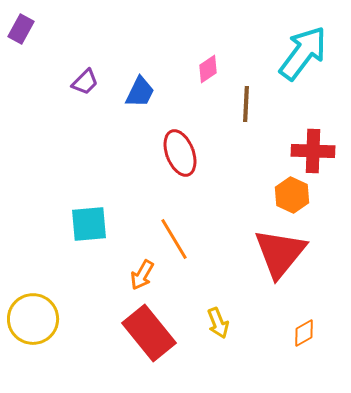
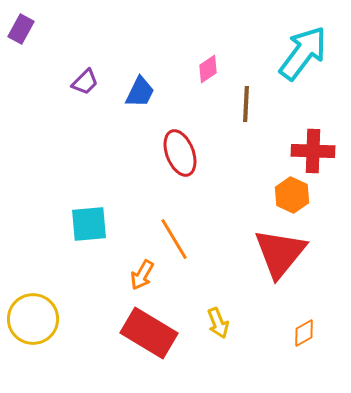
red rectangle: rotated 20 degrees counterclockwise
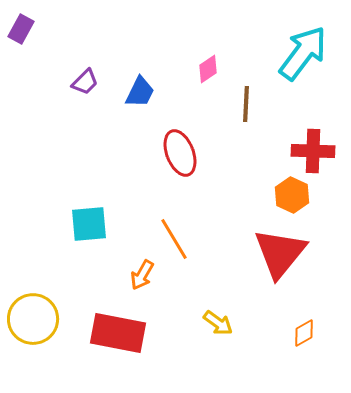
yellow arrow: rotated 32 degrees counterclockwise
red rectangle: moved 31 px left; rotated 20 degrees counterclockwise
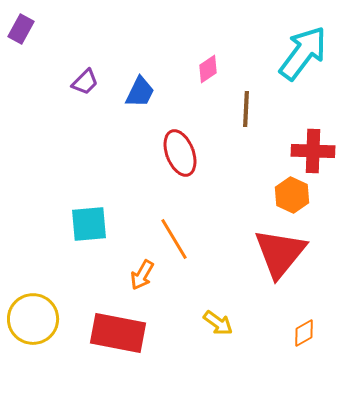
brown line: moved 5 px down
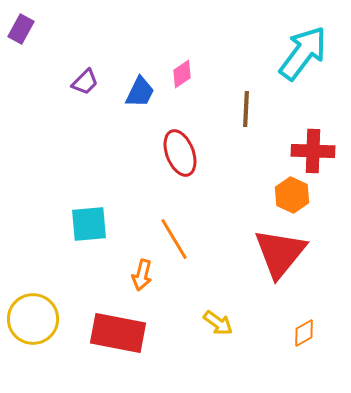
pink diamond: moved 26 px left, 5 px down
orange arrow: rotated 16 degrees counterclockwise
